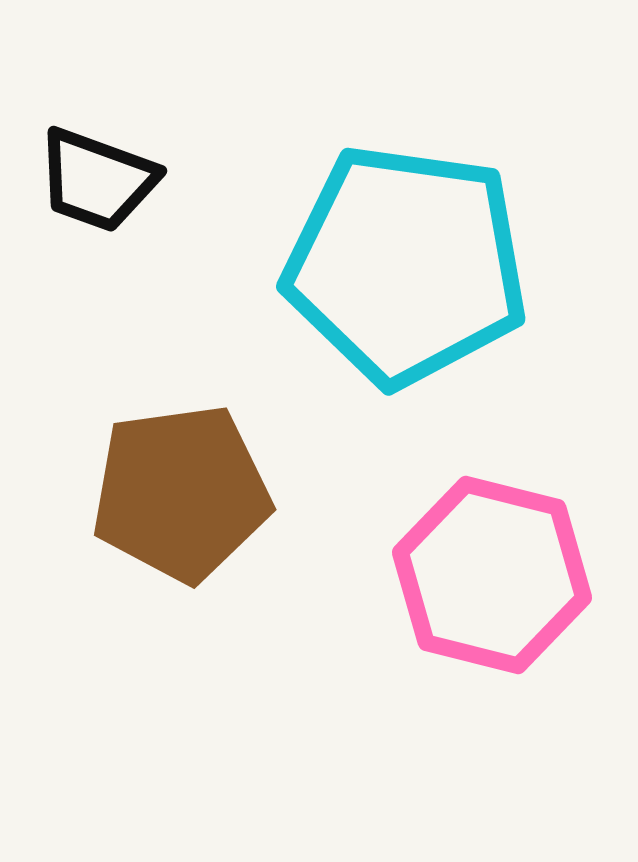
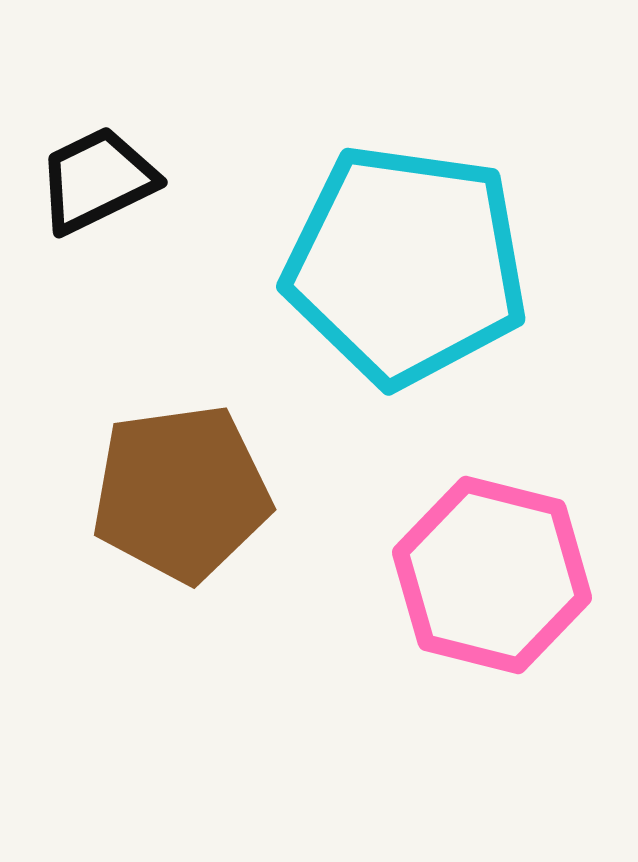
black trapezoid: rotated 134 degrees clockwise
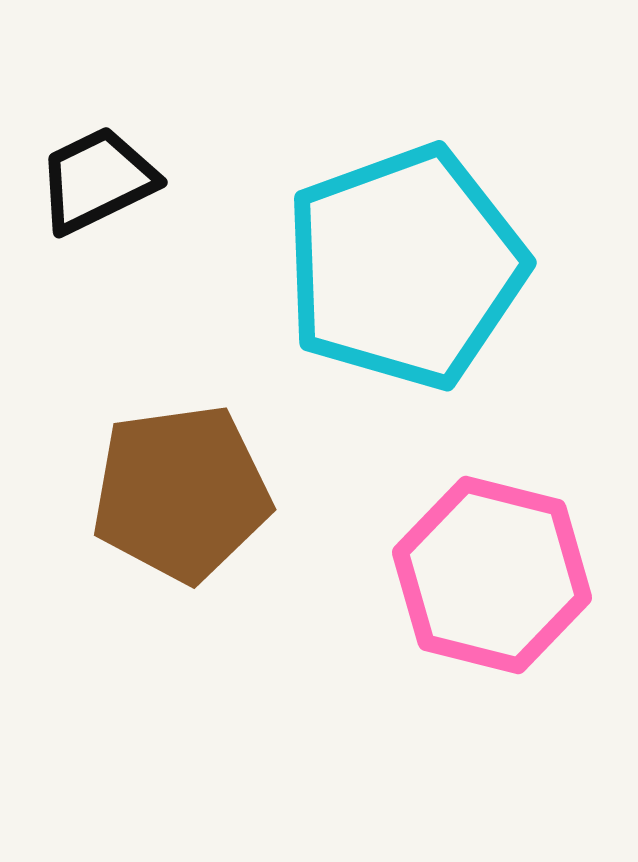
cyan pentagon: moved 1 px left, 2 px down; rotated 28 degrees counterclockwise
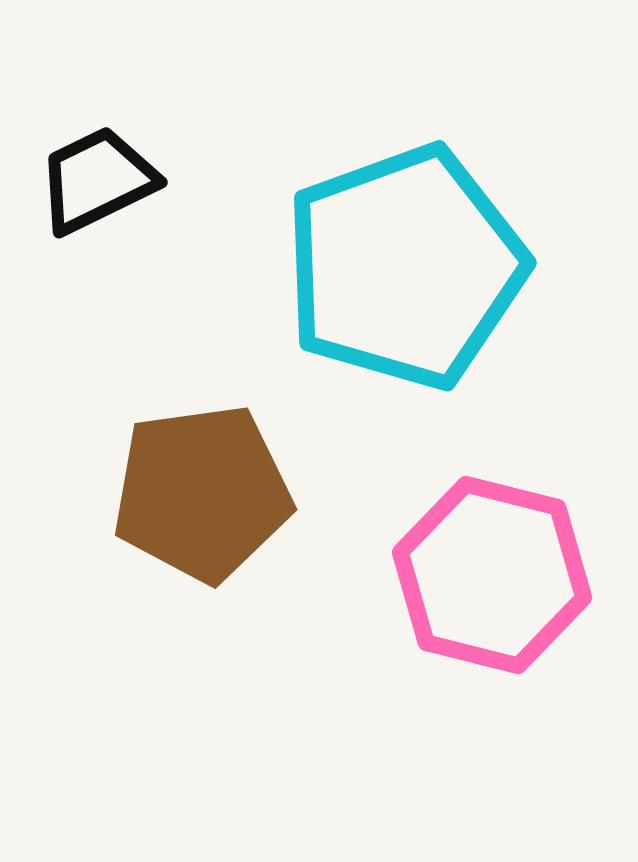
brown pentagon: moved 21 px right
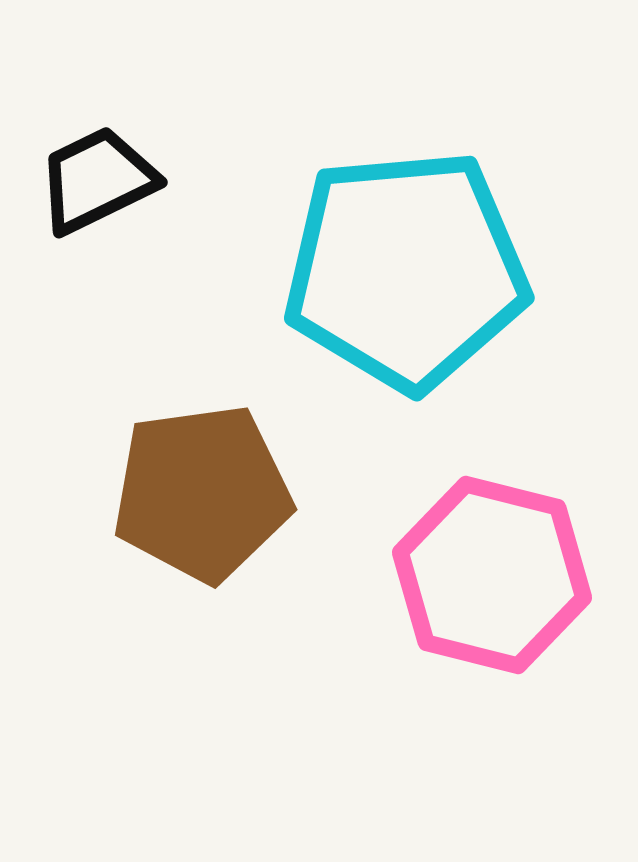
cyan pentagon: moved 1 px right, 3 px down; rotated 15 degrees clockwise
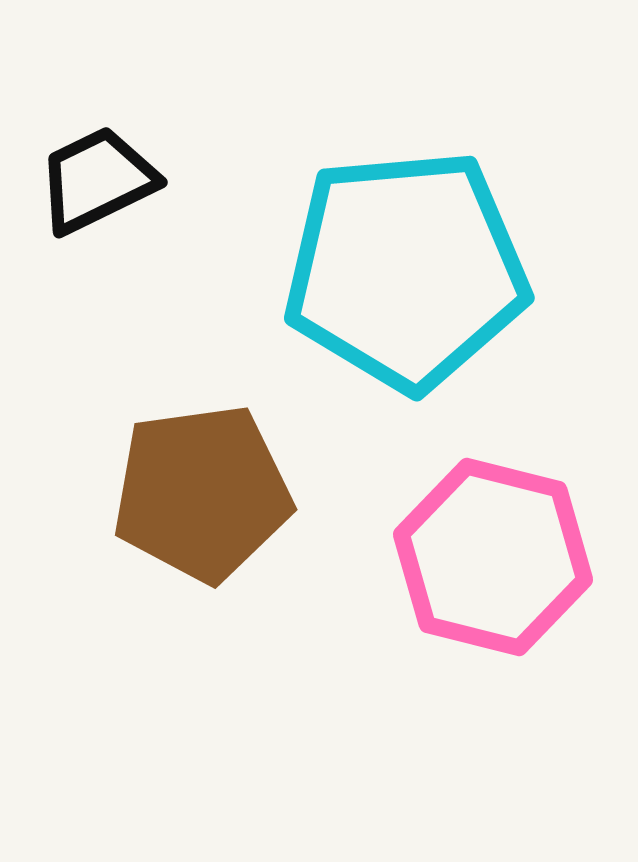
pink hexagon: moved 1 px right, 18 px up
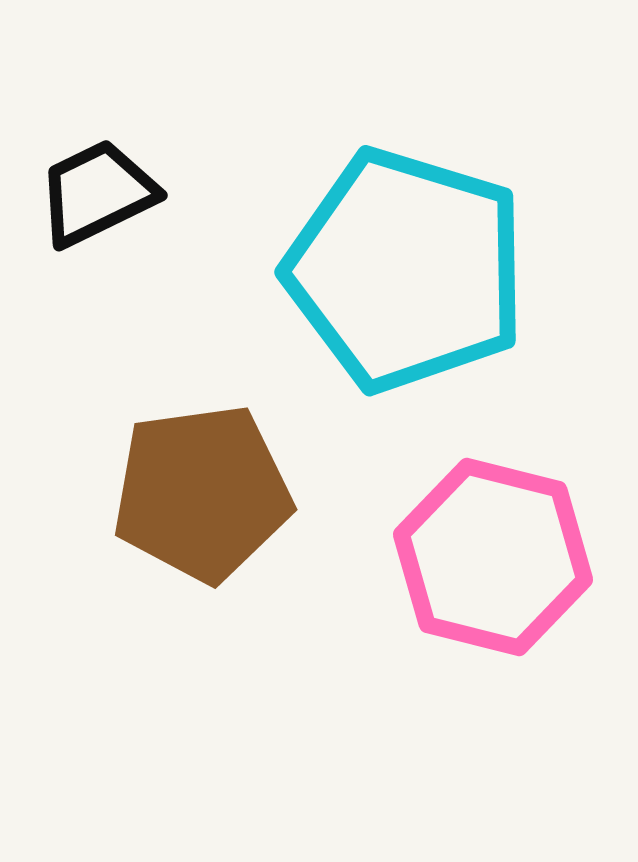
black trapezoid: moved 13 px down
cyan pentagon: rotated 22 degrees clockwise
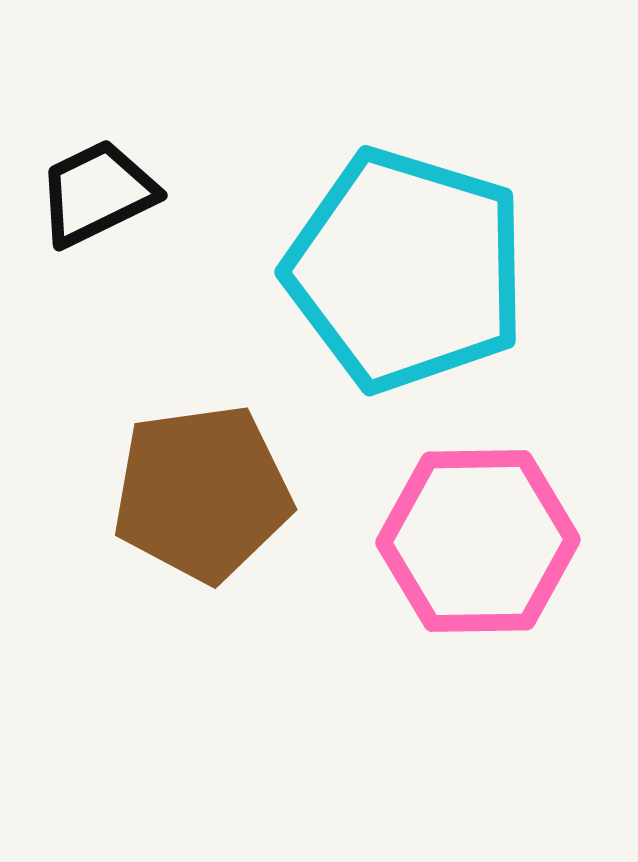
pink hexagon: moved 15 px left, 16 px up; rotated 15 degrees counterclockwise
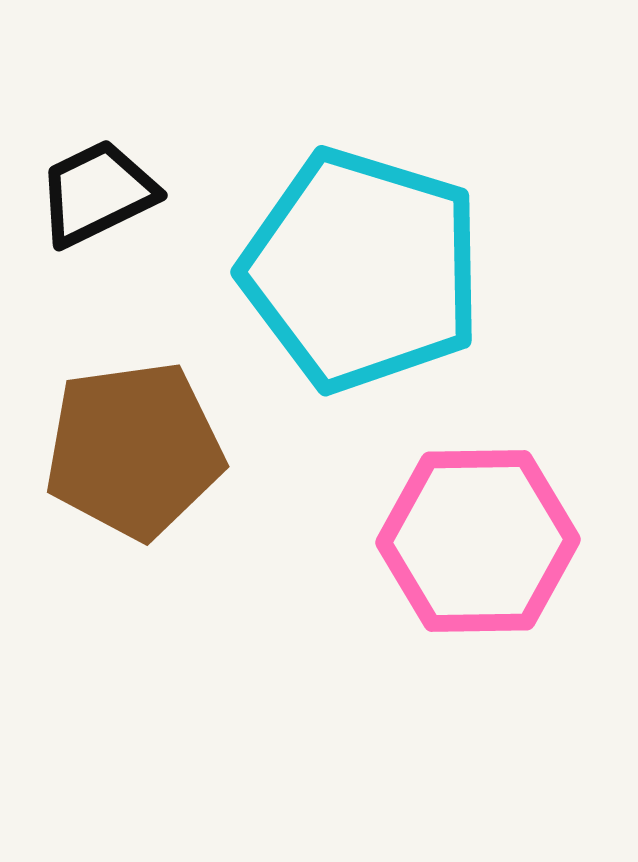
cyan pentagon: moved 44 px left
brown pentagon: moved 68 px left, 43 px up
